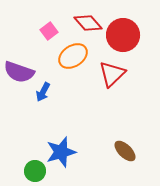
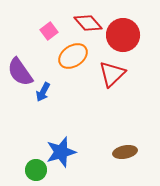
purple semicircle: moved 1 px right; rotated 36 degrees clockwise
brown ellipse: moved 1 px down; rotated 55 degrees counterclockwise
green circle: moved 1 px right, 1 px up
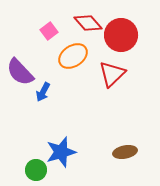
red circle: moved 2 px left
purple semicircle: rotated 8 degrees counterclockwise
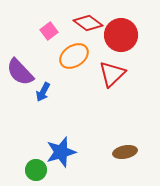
red diamond: rotated 12 degrees counterclockwise
orange ellipse: moved 1 px right
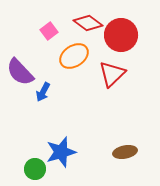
green circle: moved 1 px left, 1 px up
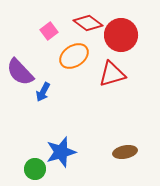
red triangle: rotated 28 degrees clockwise
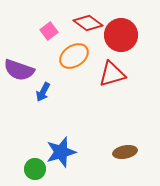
purple semicircle: moved 1 px left, 2 px up; rotated 28 degrees counterclockwise
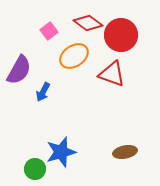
purple semicircle: rotated 80 degrees counterclockwise
red triangle: rotated 36 degrees clockwise
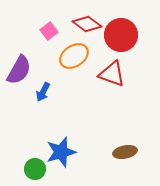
red diamond: moved 1 px left, 1 px down
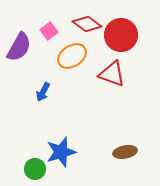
orange ellipse: moved 2 px left
purple semicircle: moved 23 px up
